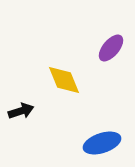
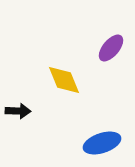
black arrow: moved 3 px left; rotated 20 degrees clockwise
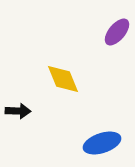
purple ellipse: moved 6 px right, 16 px up
yellow diamond: moved 1 px left, 1 px up
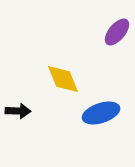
blue ellipse: moved 1 px left, 30 px up
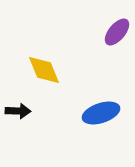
yellow diamond: moved 19 px left, 9 px up
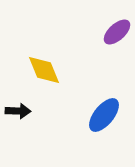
purple ellipse: rotated 8 degrees clockwise
blue ellipse: moved 3 px right, 2 px down; rotated 33 degrees counterclockwise
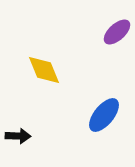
black arrow: moved 25 px down
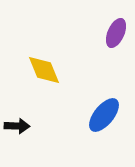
purple ellipse: moved 1 px left, 1 px down; rotated 24 degrees counterclockwise
black arrow: moved 1 px left, 10 px up
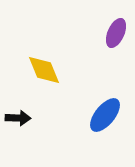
blue ellipse: moved 1 px right
black arrow: moved 1 px right, 8 px up
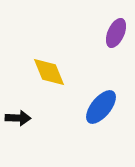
yellow diamond: moved 5 px right, 2 px down
blue ellipse: moved 4 px left, 8 px up
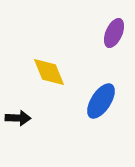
purple ellipse: moved 2 px left
blue ellipse: moved 6 px up; rotated 6 degrees counterclockwise
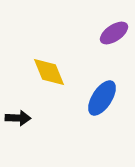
purple ellipse: rotated 32 degrees clockwise
blue ellipse: moved 1 px right, 3 px up
